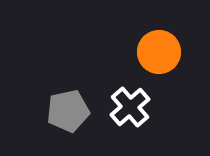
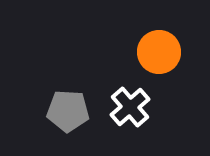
gray pentagon: rotated 15 degrees clockwise
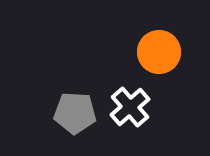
gray pentagon: moved 7 px right, 2 px down
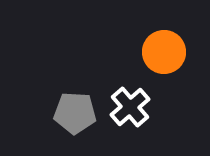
orange circle: moved 5 px right
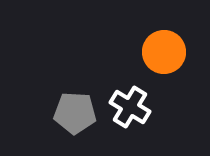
white cross: rotated 18 degrees counterclockwise
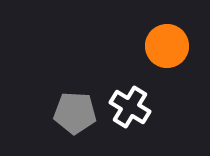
orange circle: moved 3 px right, 6 px up
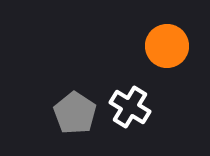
gray pentagon: rotated 30 degrees clockwise
